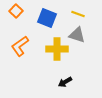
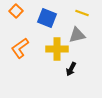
yellow line: moved 4 px right, 1 px up
gray triangle: rotated 30 degrees counterclockwise
orange L-shape: moved 2 px down
black arrow: moved 6 px right, 13 px up; rotated 32 degrees counterclockwise
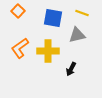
orange square: moved 2 px right
blue square: moved 6 px right; rotated 12 degrees counterclockwise
yellow cross: moved 9 px left, 2 px down
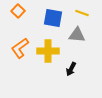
gray triangle: rotated 18 degrees clockwise
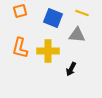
orange square: moved 2 px right; rotated 32 degrees clockwise
blue square: rotated 12 degrees clockwise
orange L-shape: rotated 40 degrees counterclockwise
